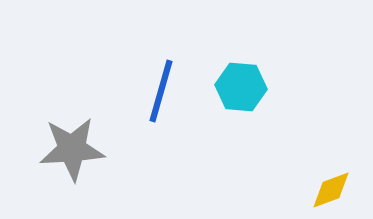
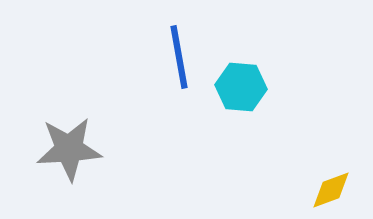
blue line: moved 18 px right, 34 px up; rotated 26 degrees counterclockwise
gray star: moved 3 px left
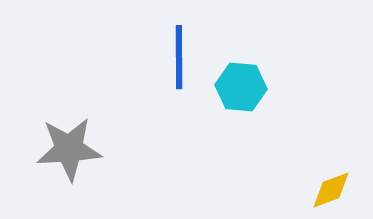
blue line: rotated 10 degrees clockwise
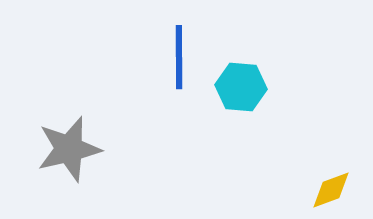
gray star: rotated 10 degrees counterclockwise
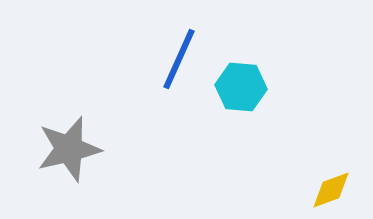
blue line: moved 2 px down; rotated 24 degrees clockwise
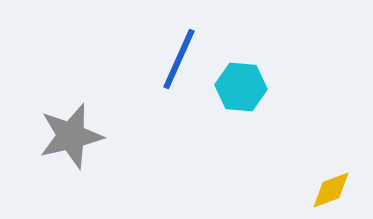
gray star: moved 2 px right, 13 px up
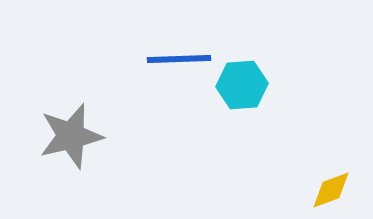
blue line: rotated 64 degrees clockwise
cyan hexagon: moved 1 px right, 2 px up; rotated 9 degrees counterclockwise
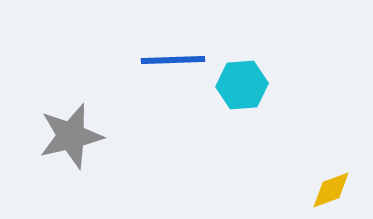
blue line: moved 6 px left, 1 px down
